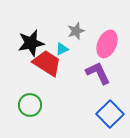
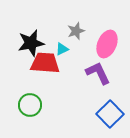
red trapezoid: moved 2 px left; rotated 28 degrees counterclockwise
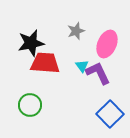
cyan triangle: moved 20 px right, 17 px down; rotated 40 degrees counterclockwise
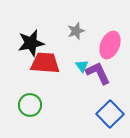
pink ellipse: moved 3 px right, 1 px down
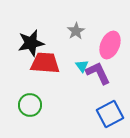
gray star: rotated 12 degrees counterclockwise
blue square: rotated 16 degrees clockwise
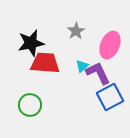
cyan triangle: rotated 24 degrees clockwise
blue square: moved 17 px up
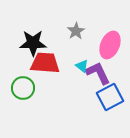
black star: moved 2 px right; rotated 12 degrees clockwise
cyan triangle: rotated 40 degrees counterclockwise
green circle: moved 7 px left, 17 px up
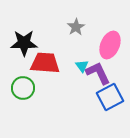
gray star: moved 4 px up
black star: moved 9 px left
cyan triangle: rotated 16 degrees clockwise
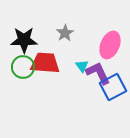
gray star: moved 11 px left, 6 px down
black star: moved 3 px up
green circle: moved 21 px up
blue square: moved 3 px right, 10 px up
